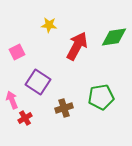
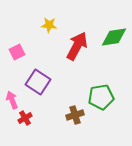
brown cross: moved 11 px right, 7 px down
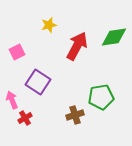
yellow star: rotated 21 degrees counterclockwise
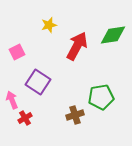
green diamond: moved 1 px left, 2 px up
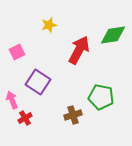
red arrow: moved 2 px right, 4 px down
green pentagon: rotated 20 degrees clockwise
brown cross: moved 2 px left
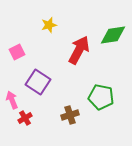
brown cross: moved 3 px left
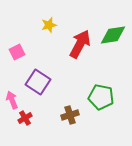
red arrow: moved 1 px right, 6 px up
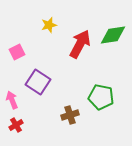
red cross: moved 9 px left, 7 px down
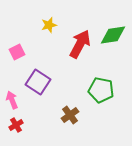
green pentagon: moved 7 px up
brown cross: rotated 18 degrees counterclockwise
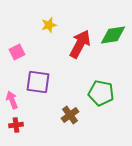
purple square: rotated 25 degrees counterclockwise
green pentagon: moved 3 px down
red cross: rotated 24 degrees clockwise
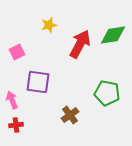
green pentagon: moved 6 px right
